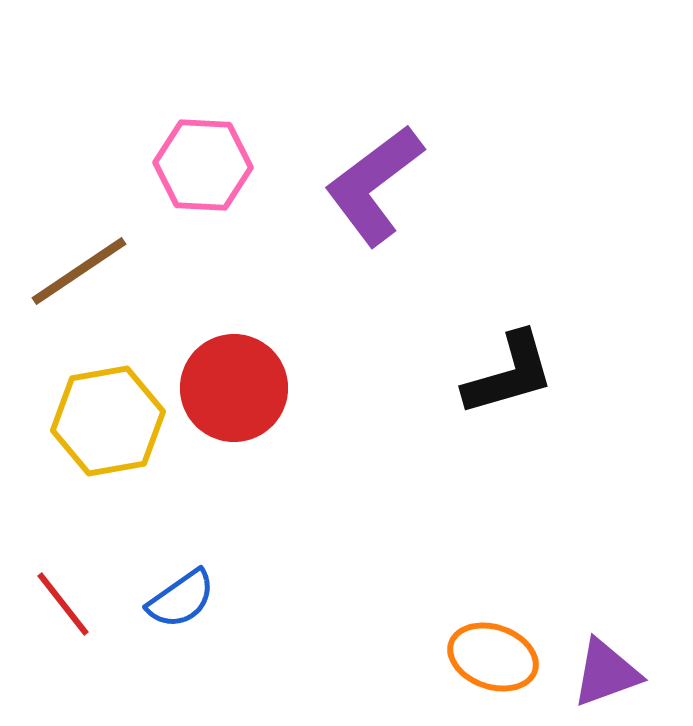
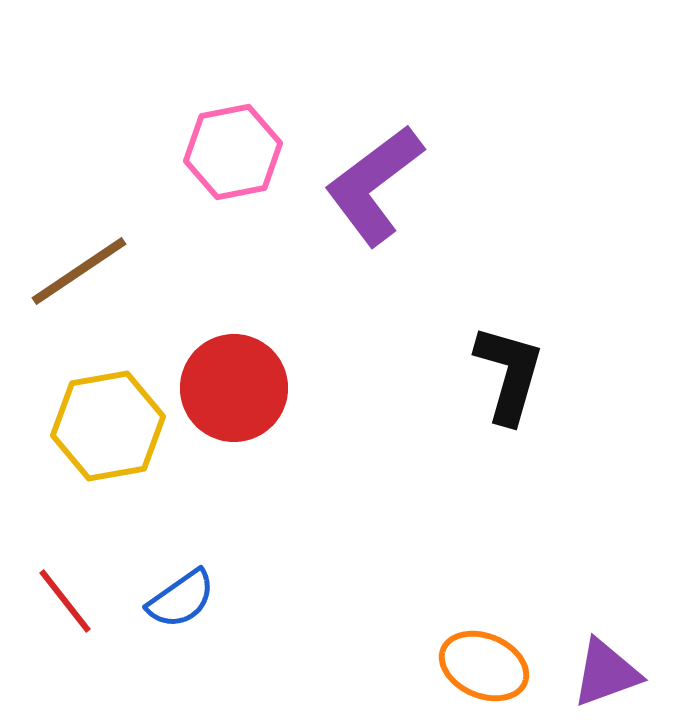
pink hexagon: moved 30 px right, 13 px up; rotated 14 degrees counterclockwise
black L-shape: rotated 58 degrees counterclockwise
yellow hexagon: moved 5 px down
red line: moved 2 px right, 3 px up
orange ellipse: moved 9 px left, 9 px down; rotated 4 degrees clockwise
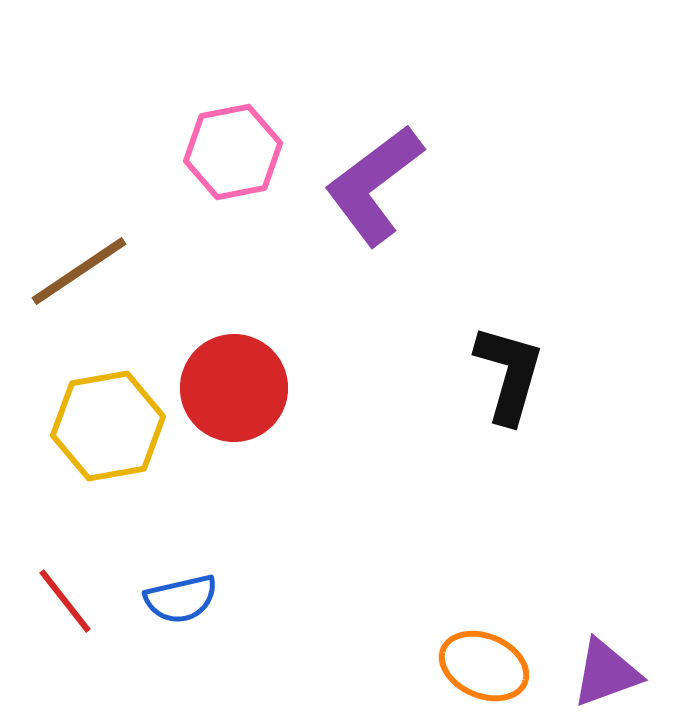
blue semicircle: rotated 22 degrees clockwise
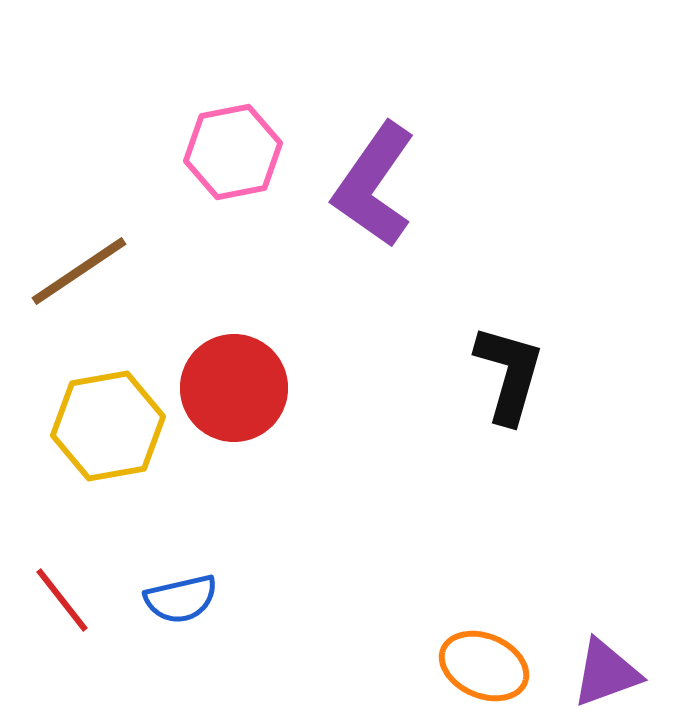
purple L-shape: rotated 18 degrees counterclockwise
red line: moved 3 px left, 1 px up
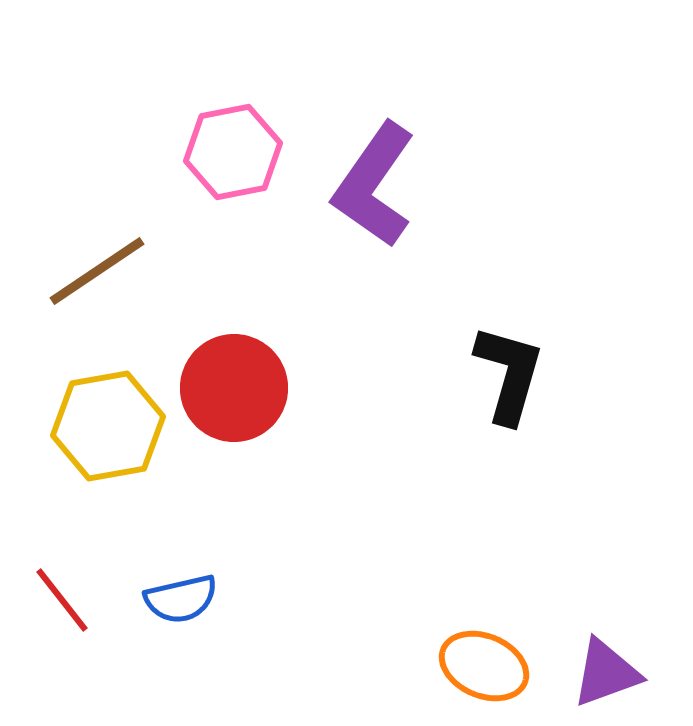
brown line: moved 18 px right
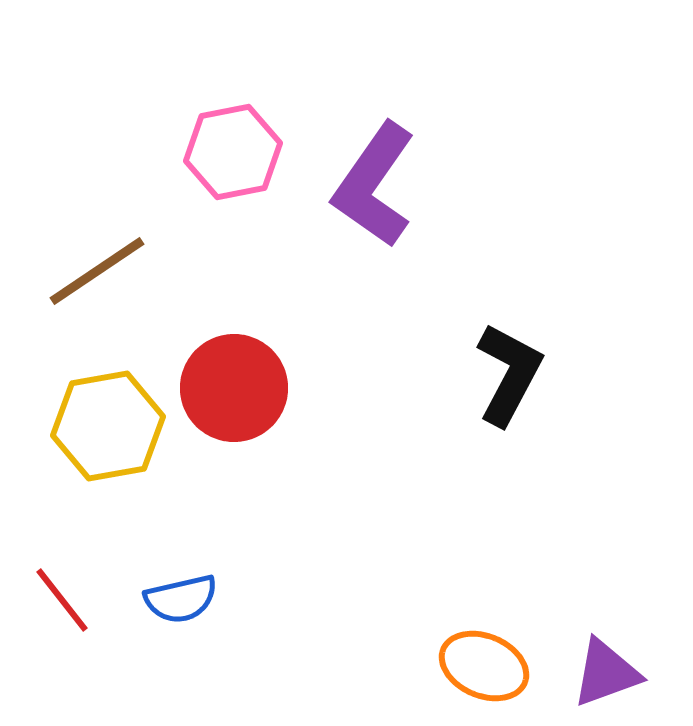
black L-shape: rotated 12 degrees clockwise
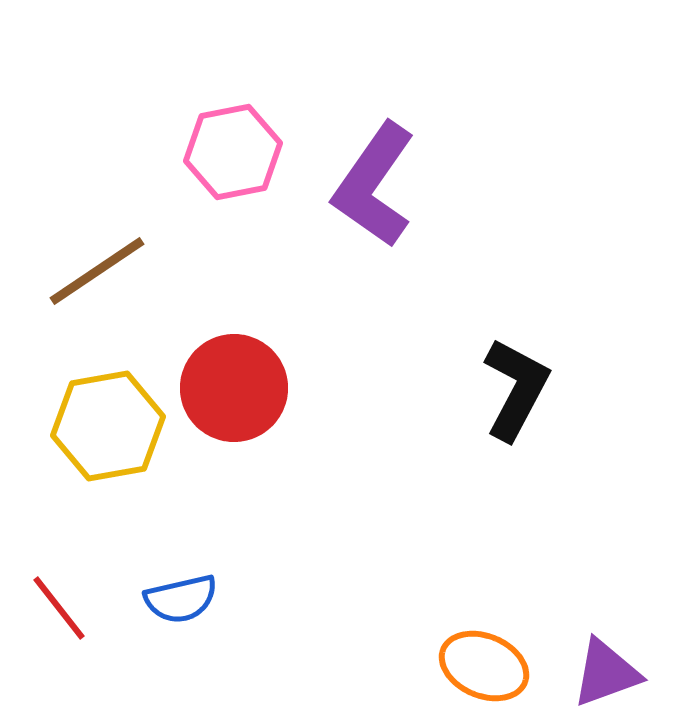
black L-shape: moved 7 px right, 15 px down
red line: moved 3 px left, 8 px down
